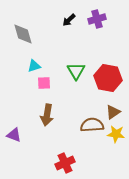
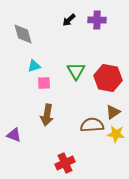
purple cross: moved 1 px down; rotated 18 degrees clockwise
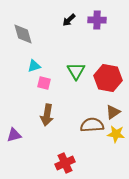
pink square: rotated 16 degrees clockwise
purple triangle: rotated 35 degrees counterclockwise
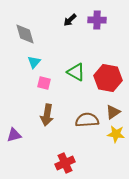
black arrow: moved 1 px right
gray diamond: moved 2 px right
cyan triangle: moved 4 px up; rotated 32 degrees counterclockwise
green triangle: moved 1 px down; rotated 30 degrees counterclockwise
brown semicircle: moved 5 px left, 5 px up
